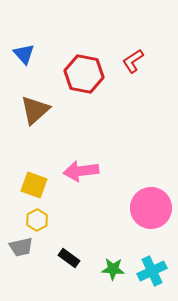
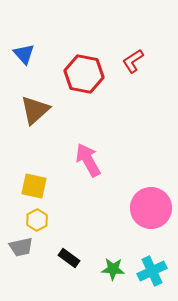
pink arrow: moved 7 px right, 11 px up; rotated 68 degrees clockwise
yellow square: moved 1 px down; rotated 8 degrees counterclockwise
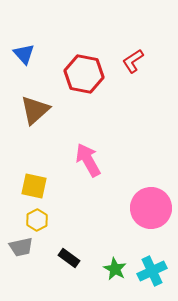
green star: moved 2 px right; rotated 25 degrees clockwise
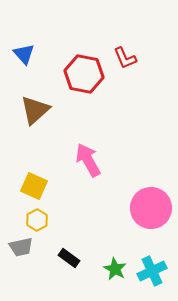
red L-shape: moved 8 px left, 3 px up; rotated 80 degrees counterclockwise
yellow square: rotated 12 degrees clockwise
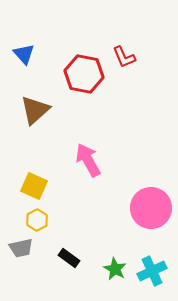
red L-shape: moved 1 px left, 1 px up
gray trapezoid: moved 1 px down
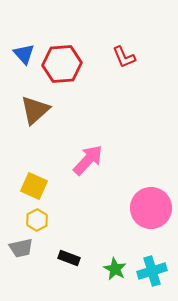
red hexagon: moved 22 px left, 10 px up; rotated 15 degrees counterclockwise
pink arrow: rotated 72 degrees clockwise
black rectangle: rotated 15 degrees counterclockwise
cyan cross: rotated 8 degrees clockwise
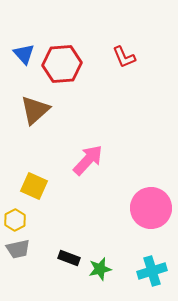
yellow hexagon: moved 22 px left
gray trapezoid: moved 3 px left, 1 px down
green star: moved 15 px left; rotated 30 degrees clockwise
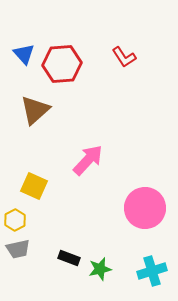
red L-shape: rotated 10 degrees counterclockwise
pink circle: moved 6 px left
